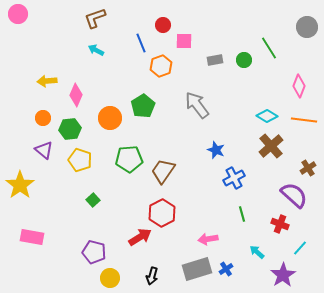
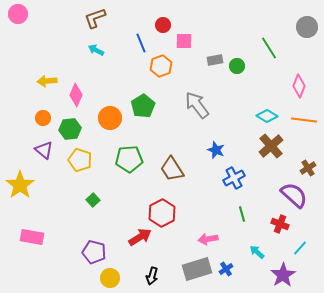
green circle at (244, 60): moved 7 px left, 6 px down
brown trapezoid at (163, 171): moved 9 px right, 2 px up; rotated 68 degrees counterclockwise
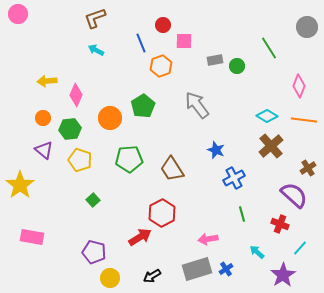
black arrow at (152, 276): rotated 42 degrees clockwise
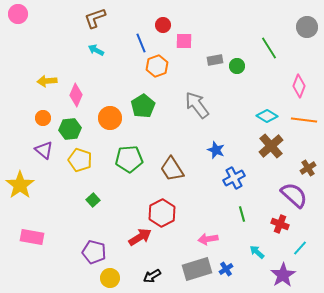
orange hexagon at (161, 66): moved 4 px left
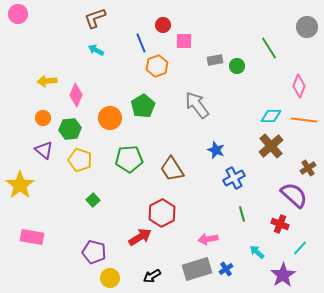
cyan diamond at (267, 116): moved 4 px right; rotated 30 degrees counterclockwise
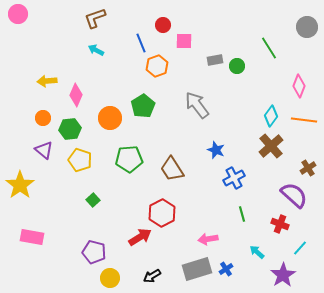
cyan diamond at (271, 116): rotated 55 degrees counterclockwise
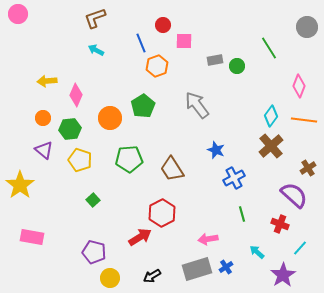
blue cross at (226, 269): moved 2 px up
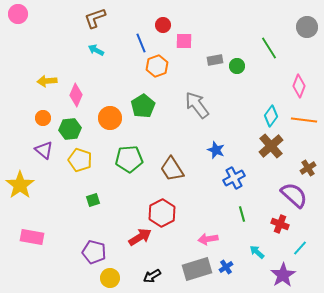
green square at (93, 200): rotated 24 degrees clockwise
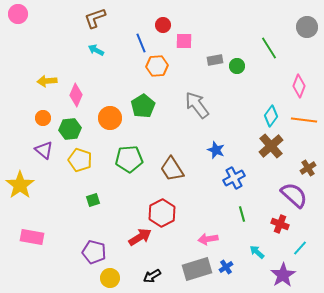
orange hexagon at (157, 66): rotated 15 degrees clockwise
